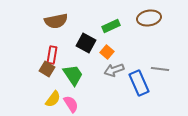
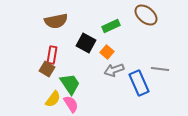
brown ellipse: moved 3 px left, 3 px up; rotated 50 degrees clockwise
green trapezoid: moved 3 px left, 9 px down
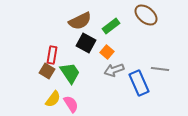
brown semicircle: moved 24 px right; rotated 15 degrees counterclockwise
green rectangle: rotated 12 degrees counterclockwise
brown square: moved 2 px down
green trapezoid: moved 11 px up
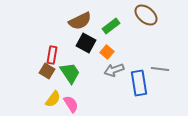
blue rectangle: rotated 15 degrees clockwise
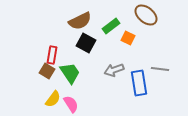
orange square: moved 21 px right, 14 px up; rotated 16 degrees counterclockwise
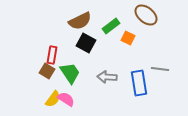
gray arrow: moved 7 px left, 7 px down; rotated 24 degrees clockwise
pink semicircle: moved 5 px left, 5 px up; rotated 24 degrees counterclockwise
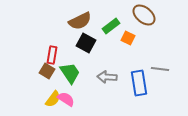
brown ellipse: moved 2 px left
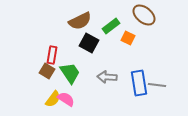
black square: moved 3 px right
gray line: moved 3 px left, 16 px down
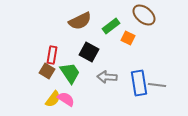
black square: moved 9 px down
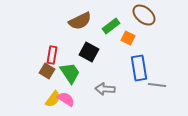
gray arrow: moved 2 px left, 12 px down
blue rectangle: moved 15 px up
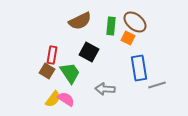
brown ellipse: moved 9 px left, 7 px down
green rectangle: rotated 48 degrees counterclockwise
gray line: rotated 24 degrees counterclockwise
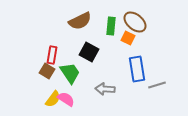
blue rectangle: moved 2 px left, 1 px down
